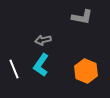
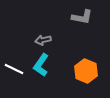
white line: rotated 42 degrees counterclockwise
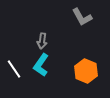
gray L-shape: rotated 50 degrees clockwise
gray arrow: moved 1 px left, 1 px down; rotated 70 degrees counterclockwise
white line: rotated 30 degrees clockwise
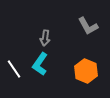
gray L-shape: moved 6 px right, 9 px down
gray arrow: moved 3 px right, 3 px up
cyan L-shape: moved 1 px left, 1 px up
